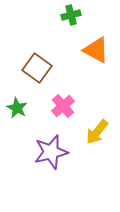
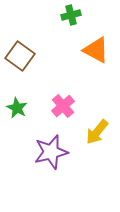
brown square: moved 17 px left, 12 px up
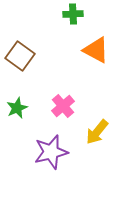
green cross: moved 2 px right, 1 px up; rotated 12 degrees clockwise
green star: rotated 20 degrees clockwise
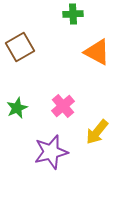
orange triangle: moved 1 px right, 2 px down
brown square: moved 9 px up; rotated 24 degrees clockwise
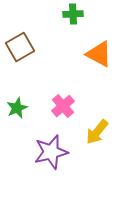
orange triangle: moved 2 px right, 2 px down
